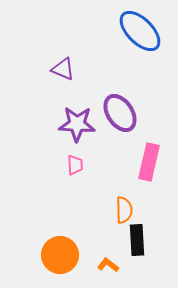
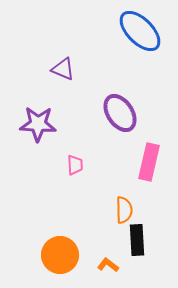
purple star: moved 39 px left
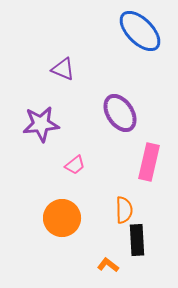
purple star: moved 3 px right; rotated 9 degrees counterclockwise
pink trapezoid: rotated 55 degrees clockwise
orange circle: moved 2 px right, 37 px up
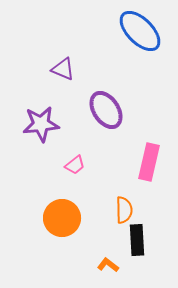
purple ellipse: moved 14 px left, 3 px up
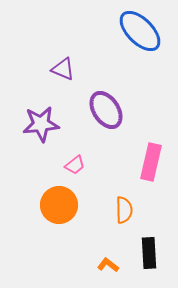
pink rectangle: moved 2 px right
orange circle: moved 3 px left, 13 px up
black rectangle: moved 12 px right, 13 px down
